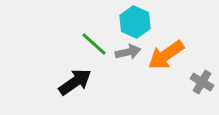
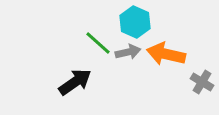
green line: moved 4 px right, 1 px up
orange arrow: moved 1 px up; rotated 48 degrees clockwise
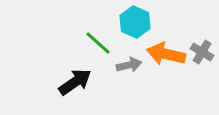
gray arrow: moved 1 px right, 13 px down
gray cross: moved 30 px up
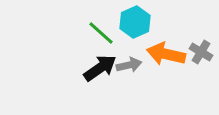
cyan hexagon: rotated 12 degrees clockwise
green line: moved 3 px right, 10 px up
gray cross: moved 1 px left
black arrow: moved 25 px right, 14 px up
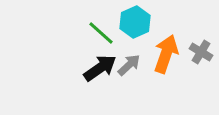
orange arrow: rotated 96 degrees clockwise
gray arrow: rotated 30 degrees counterclockwise
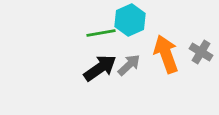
cyan hexagon: moved 5 px left, 2 px up
green line: rotated 52 degrees counterclockwise
orange arrow: rotated 39 degrees counterclockwise
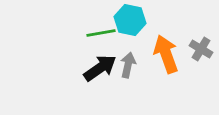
cyan hexagon: rotated 24 degrees counterclockwise
gray cross: moved 3 px up
gray arrow: moved 1 px left; rotated 35 degrees counterclockwise
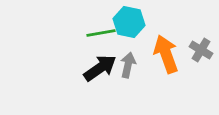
cyan hexagon: moved 1 px left, 2 px down
gray cross: moved 1 px down
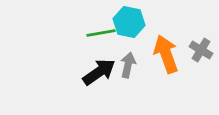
black arrow: moved 1 px left, 4 px down
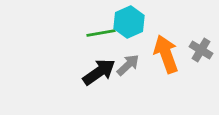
cyan hexagon: rotated 24 degrees clockwise
gray arrow: rotated 35 degrees clockwise
